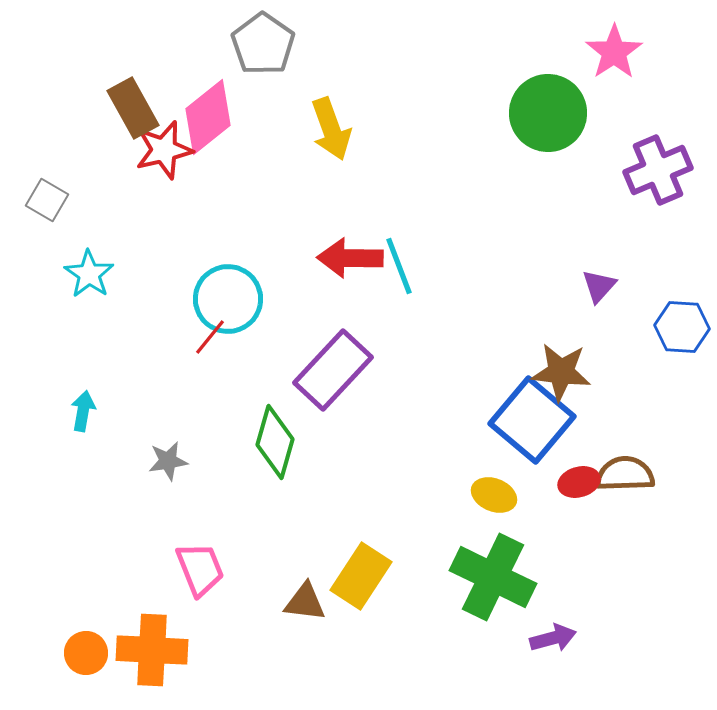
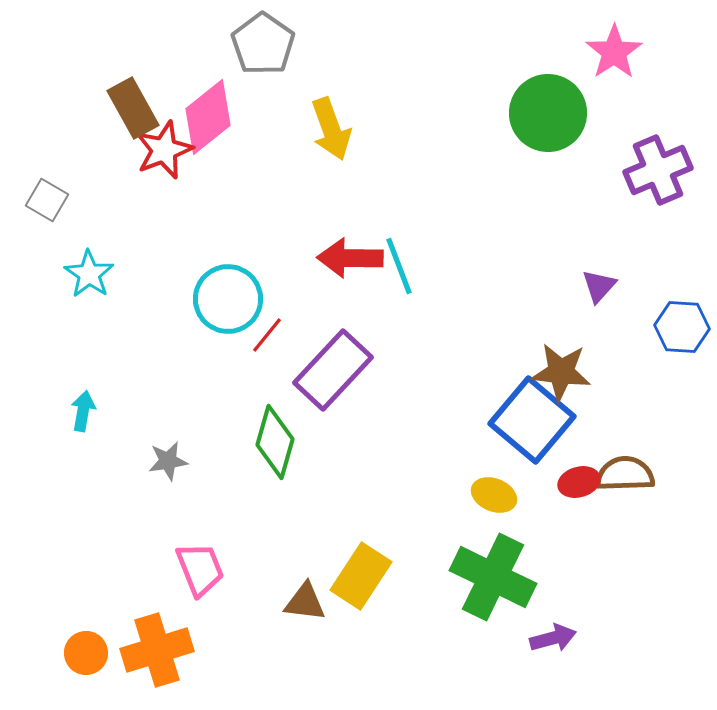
red star: rotated 8 degrees counterclockwise
red line: moved 57 px right, 2 px up
orange cross: moved 5 px right; rotated 20 degrees counterclockwise
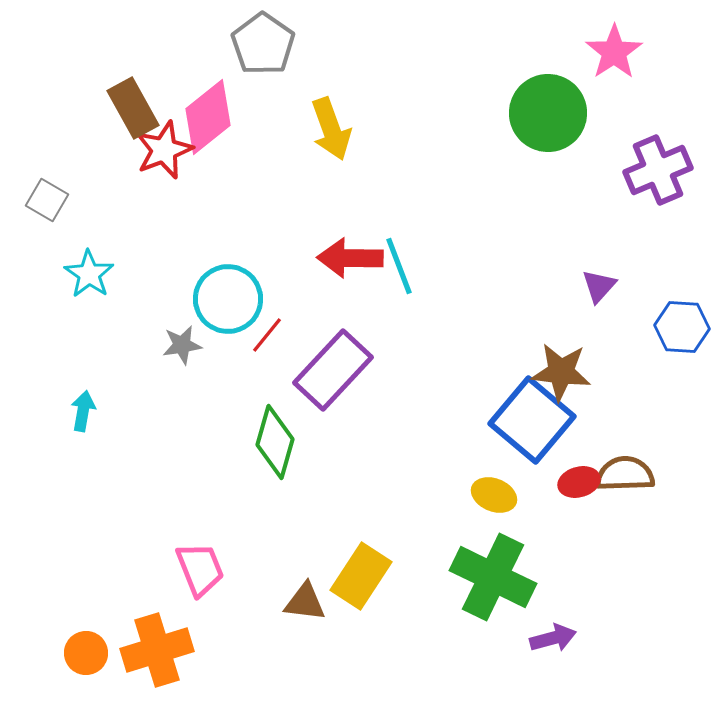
gray star: moved 14 px right, 116 px up
